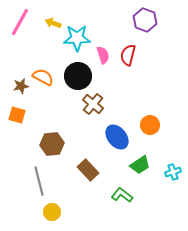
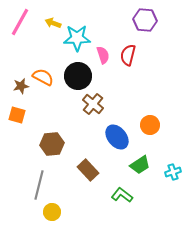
purple hexagon: rotated 15 degrees counterclockwise
gray line: moved 4 px down; rotated 28 degrees clockwise
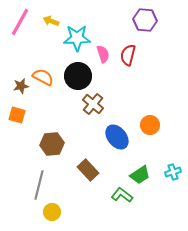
yellow arrow: moved 2 px left, 2 px up
pink semicircle: moved 1 px up
green trapezoid: moved 10 px down
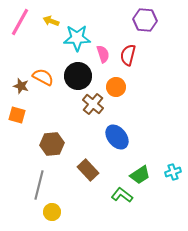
brown star: rotated 28 degrees clockwise
orange circle: moved 34 px left, 38 px up
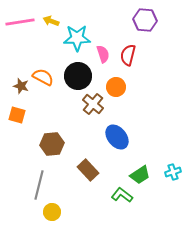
pink line: rotated 52 degrees clockwise
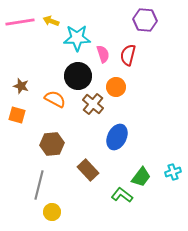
orange semicircle: moved 12 px right, 22 px down
blue ellipse: rotated 65 degrees clockwise
green trapezoid: moved 1 px right, 2 px down; rotated 20 degrees counterclockwise
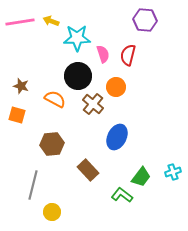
gray line: moved 6 px left
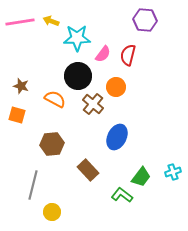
pink semicircle: rotated 54 degrees clockwise
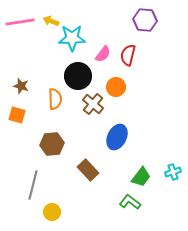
cyan star: moved 5 px left
orange semicircle: rotated 60 degrees clockwise
green L-shape: moved 8 px right, 7 px down
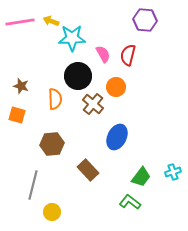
pink semicircle: rotated 66 degrees counterclockwise
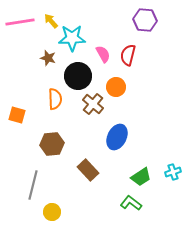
yellow arrow: rotated 28 degrees clockwise
brown star: moved 27 px right, 28 px up
green trapezoid: rotated 20 degrees clockwise
green L-shape: moved 1 px right, 1 px down
